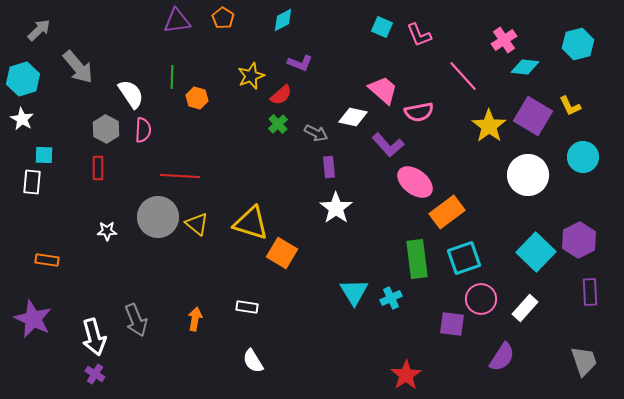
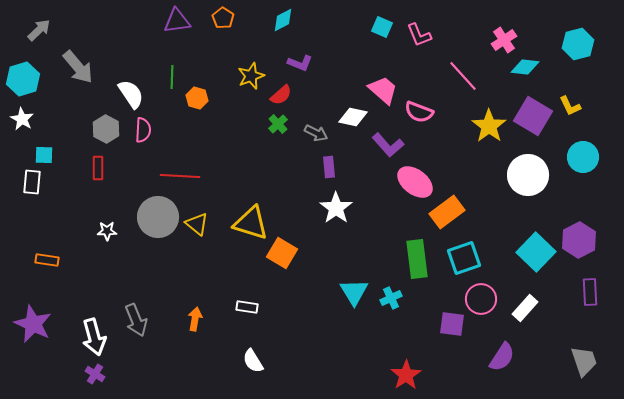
pink semicircle at (419, 112): rotated 32 degrees clockwise
purple star at (33, 319): moved 5 px down
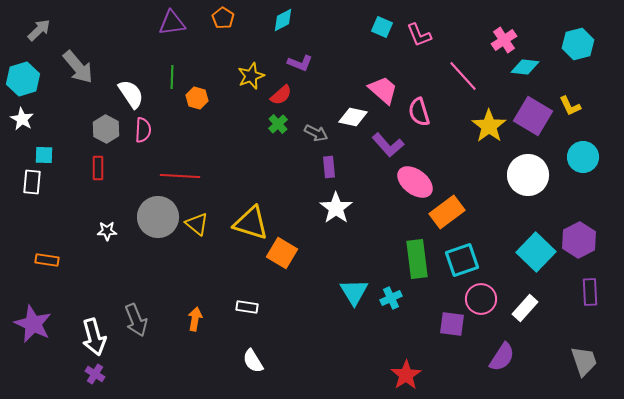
purple triangle at (177, 21): moved 5 px left, 2 px down
pink semicircle at (419, 112): rotated 52 degrees clockwise
cyan square at (464, 258): moved 2 px left, 2 px down
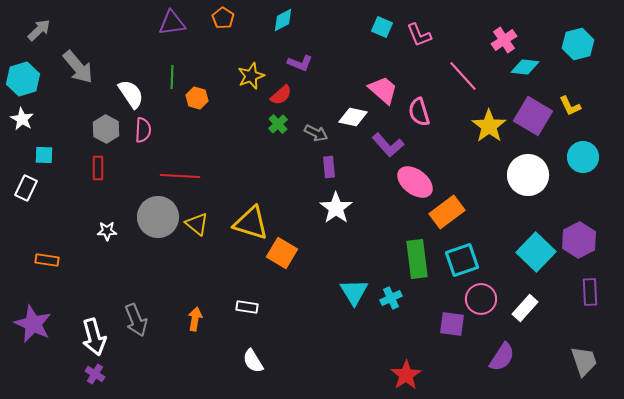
white rectangle at (32, 182): moved 6 px left, 6 px down; rotated 20 degrees clockwise
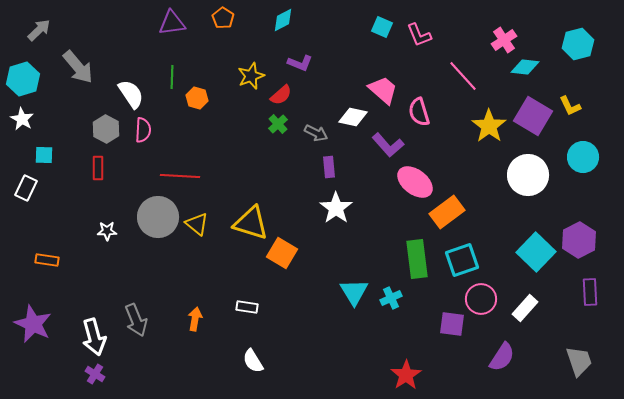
gray trapezoid at (584, 361): moved 5 px left
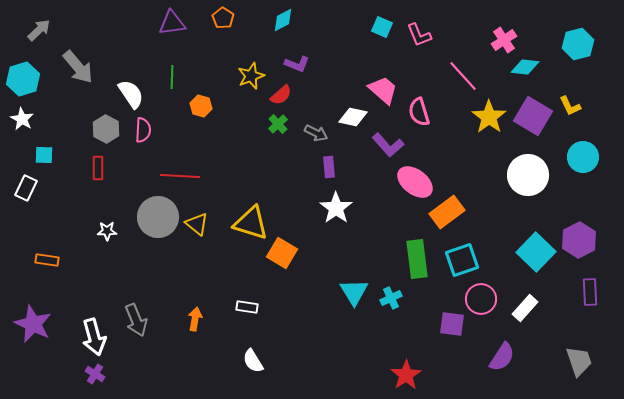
purple L-shape at (300, 63): moved 3 px left, 1 px down
orange hexagon at (197, 98): moved 4 px right, 8 px down
yellow star at (489, 126): moved 9 px up
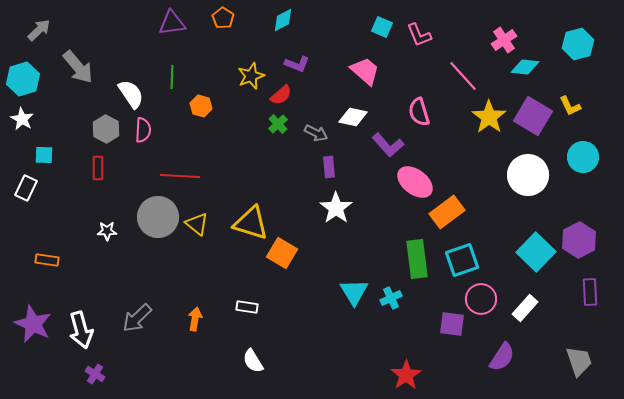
pink trapezoid at (383, 90): moved 18 px left, 19 px up
gray arrow at (136, 320): moved 1 px right, 2 px up; rotated 68 degrees clockwise
white arrow at (94, 337): moved 13 px left, 7 px up
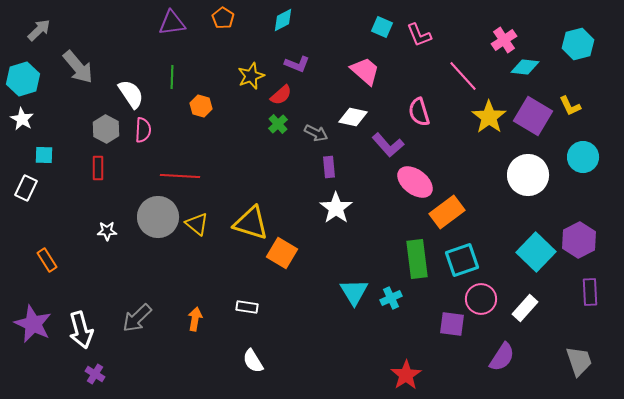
orange rectangle at (47, 260): rotated 50 degrees clockwise
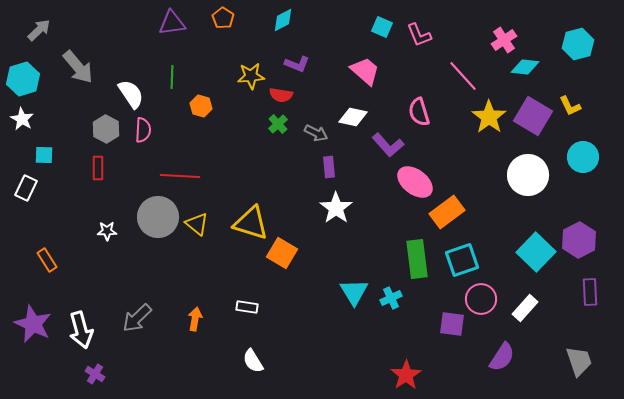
yellow star at (251, 76): rotated 16 degrees clockwise
red semicircle at (281, 95): rotated 50 degrees clockwise
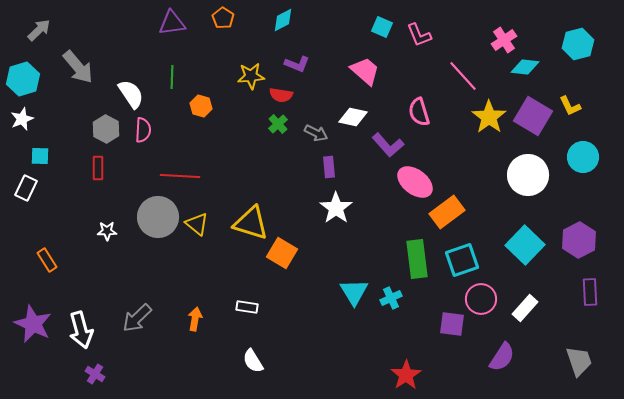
white star at (22, 119): rotated 20 degrees clockwise
cyan square at (44, 155): moved 4 px left, 1 px down
cyan square at (536, 252): moved 11 px left, 7 px up
